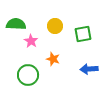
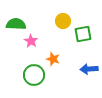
yellow circle: moved 8 px right, 5 px up
green circle: moved 6 px right
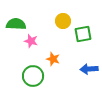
pink star: rotated 16 degrees counterclockwise
green circle: moved 1 px left, 1 px down
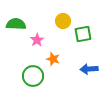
pink star: moved 6 px right, 1 px up; rotated 24 degrees clockwise
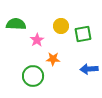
yellow circle: moved 2 px left, 5 px down
orange star: rotated 16 degrees counterclockwise
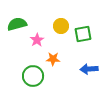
green semicircle: moved 1 px right; rotated 18 degrees counterclockwise
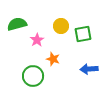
orange star: rotated 16 degrees clockwise
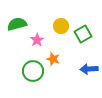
green square: rotated 18 degrees counterclockwise
green circle: moved 5 px up
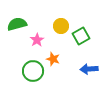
green square: moved 2 px left, 2 px down
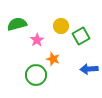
green circle: moved 3 px right, 4 px down
